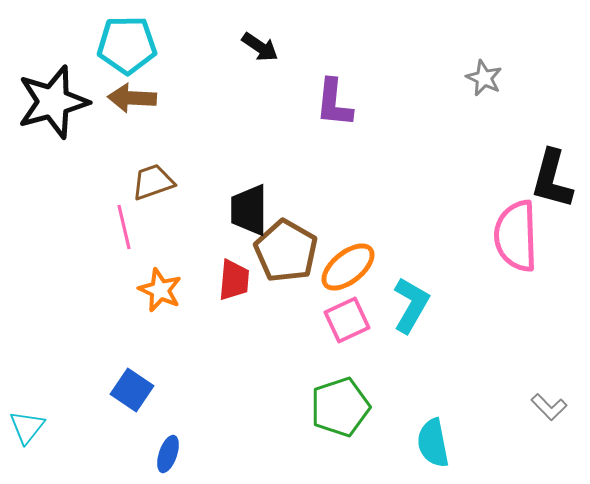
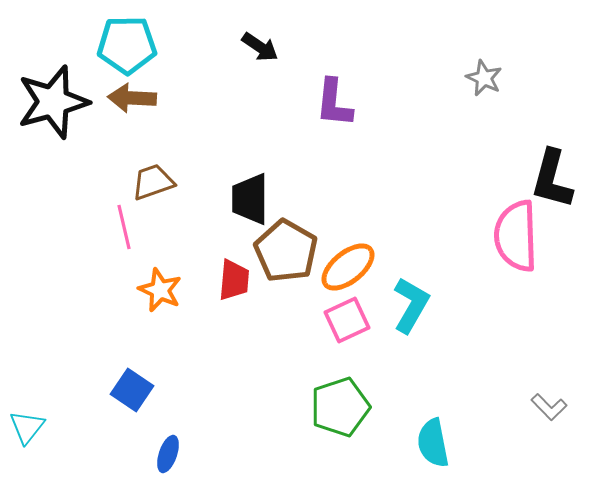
black trapezoid: moved 1 px right, 11 px up
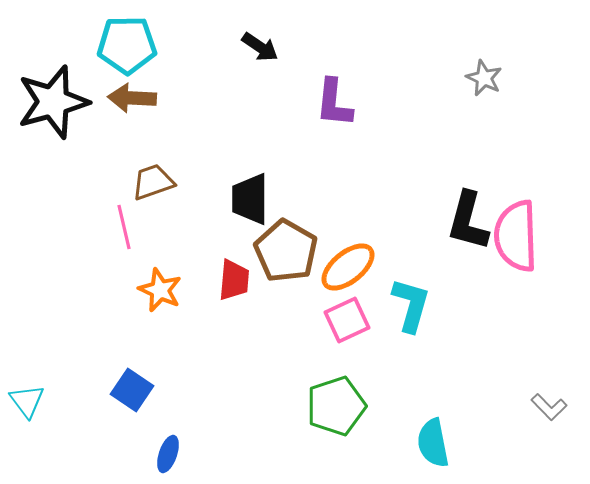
black L-shape: moved 84 px left, 42 px down
cyan L-shape: rotated 14 degrees counterclockwise
green pentagon: moved 4 px left, 1 px up
cyan triangle: moved 26 px up; rotated 15 degrees counterclockwise
